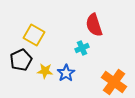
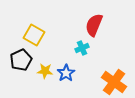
red semicircle: rotated 40 degrees clockwise
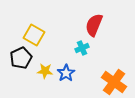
black pentagon: moved 2 px up
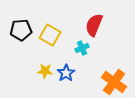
yellow square: moved 16 px right
black pentagon: moved 28 px up; rotated 20 degrees clockwise
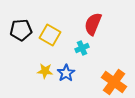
red semicircle: moved 1 px left, 1 px up
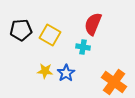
cyan cross: moved 1 px right, 1 px up; rotated 32 degrees clockwise
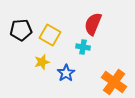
yellow star: moved 3 px left, 9 px up; rotated 21 degrees counterclockwise
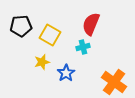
red semicircle: moved 2 px left
black pentagon: moved 4 px up
cyan cross: rotated 24 degrees counterclockwise
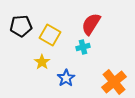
red semicircle: rotated 10 degrees clockwise
yellow star: rotated 21 degrees counterclockwise
blue star: moved 5 px down
orange cross: rotated 15 degrees clockwise
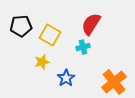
yellow star: rotated 21 degrees clockwise
